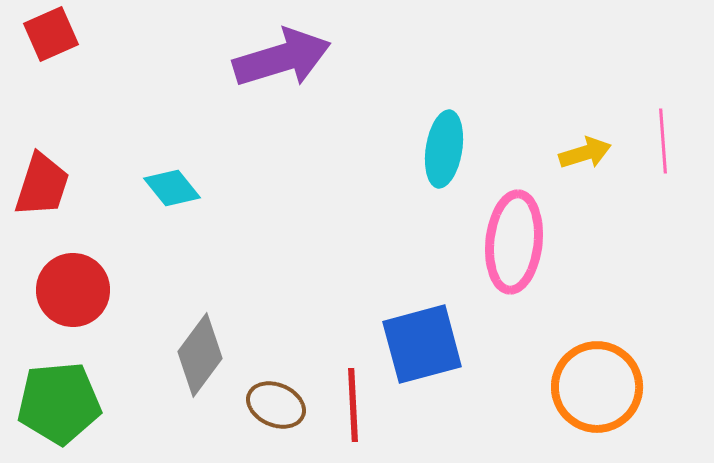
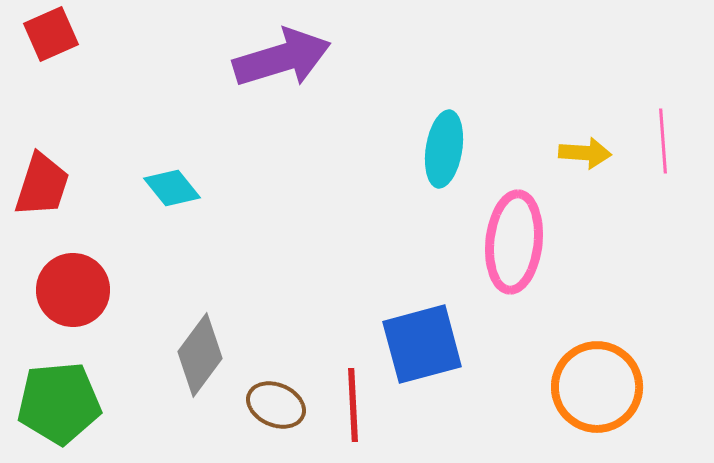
yellow arrow: rotated 21 degrees clockwise
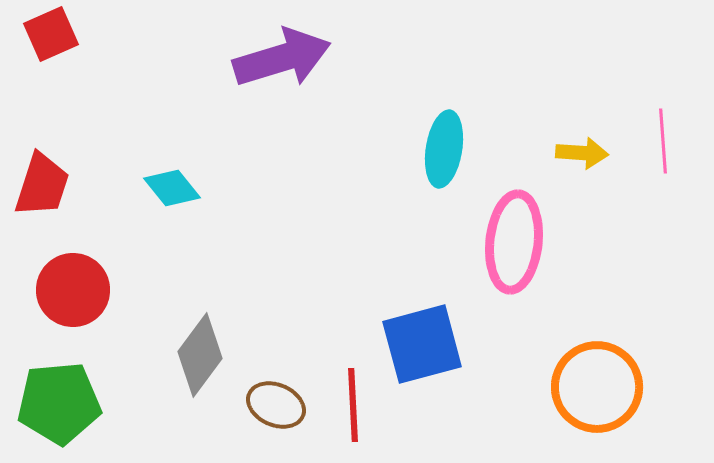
yellow arrow: moved 3 px left
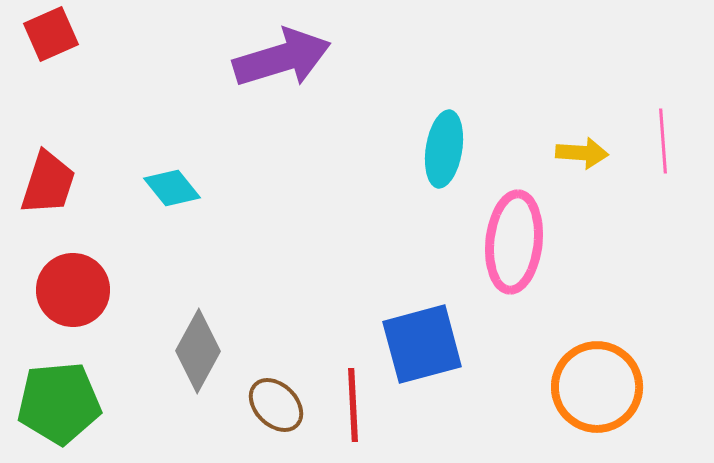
red trapezoid: moved 6 px right, 2 px up
gray diamond: moved 2 px left, 4 px up; rotated 8 degrees counterclockwise
brown ellipse: rotated 22 degrees clockwise
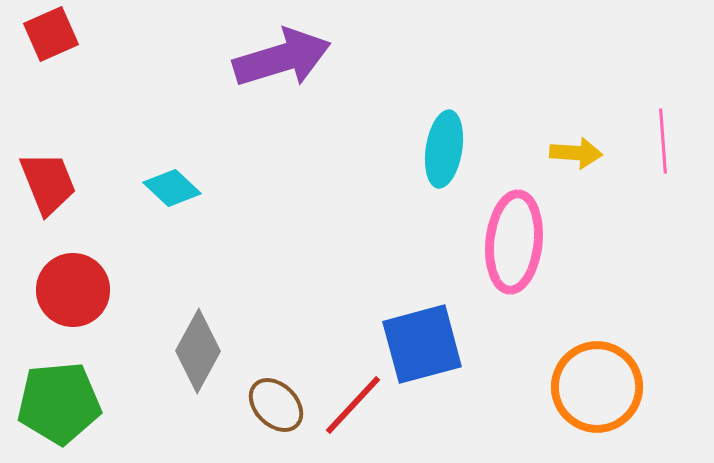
yellow arrow: moved 6 px left
red trapezoid: rotated 40 degrees counterclockwise
cyan diamond: rotated 8 degrees counterclockwise
red line: rotated 46 degrees clockwise
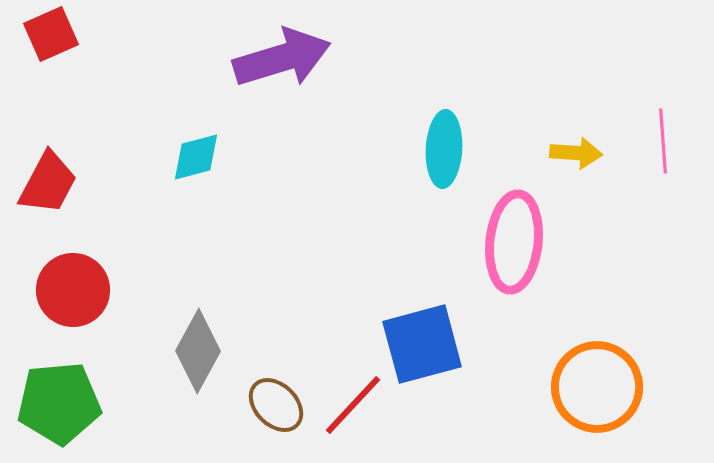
cyan ellipse: rotated 6 degrees counterclockwise
red trapezoid: rotated 50 degrees clockwise
cyan diamond: moved 24 px right, 31 px up; rotated 58 degrees counterclockwise
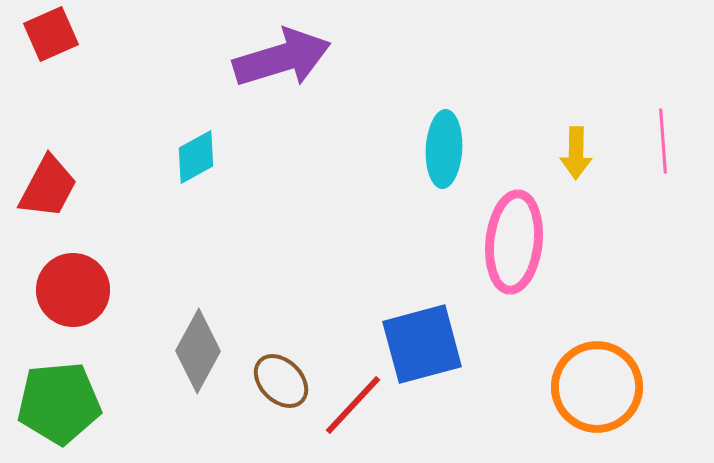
yellow arrow: rotated 87 degrees clockwise
cyan diamond: rotated 14 degrees counterclockwise
red trapezoid: moved 4 px down
brown ellipse: moved 5 px right, 24 px up
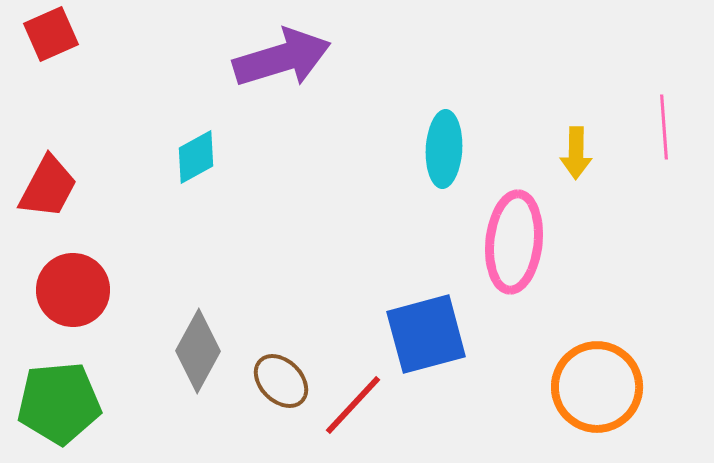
pink line: moved 1 px right, 14 px up
blue square: moved 4 px right, 10 px up
